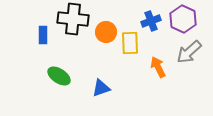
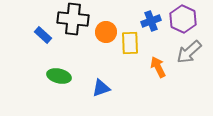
blue rectangle: rotated 48 degrees counterclockwise
green ellipse: rotated 20 degrees counterclockwise
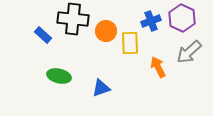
purple hexagon: moved 1 px left, 1 px up
orange circle: moved 1 px up
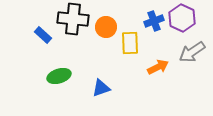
blue cross: moved 3 px right
orange circle: moved 4 px up
gray arrow: moved 3 px right; rotated 8 degrees clockwise
orange arrow: rotated 90 degrees clockwise
green ellipse: rotated 30 degrees counterclockwise
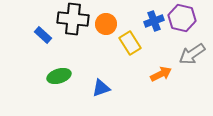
purple hexagon: rotated 12 degrees counterclockwise
orange circle: moved 3 px up
yellow rectangle: rotated 30 degrees counterclockwise
gray arrow: moved 2 px down
orange arrow: moved 3 px right, 7 px down
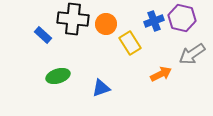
green ellipse: moved 1 px left
